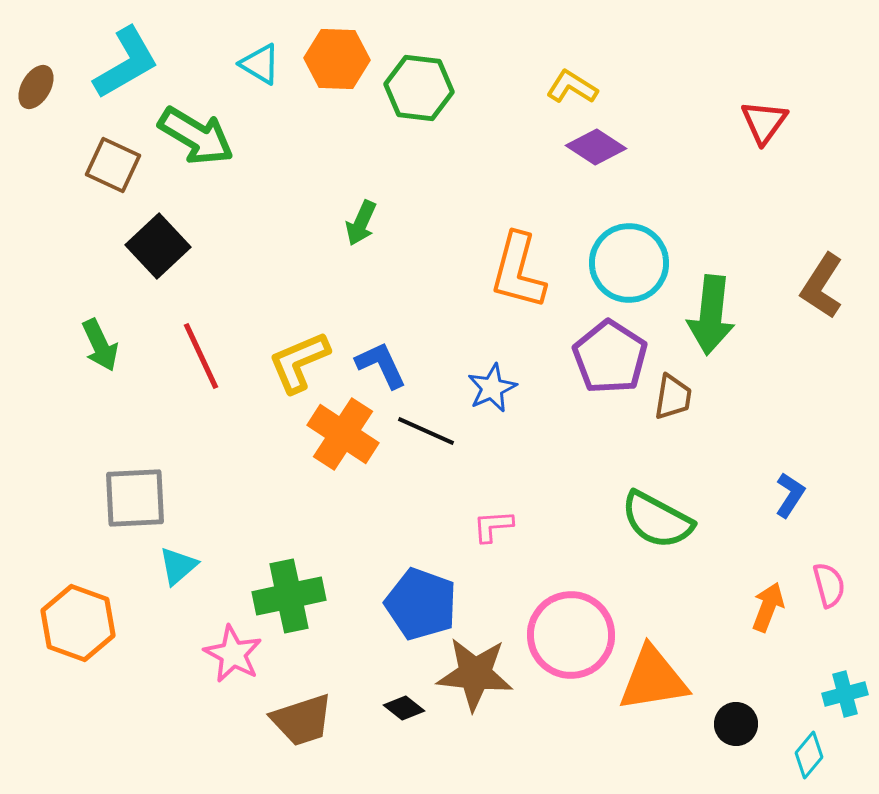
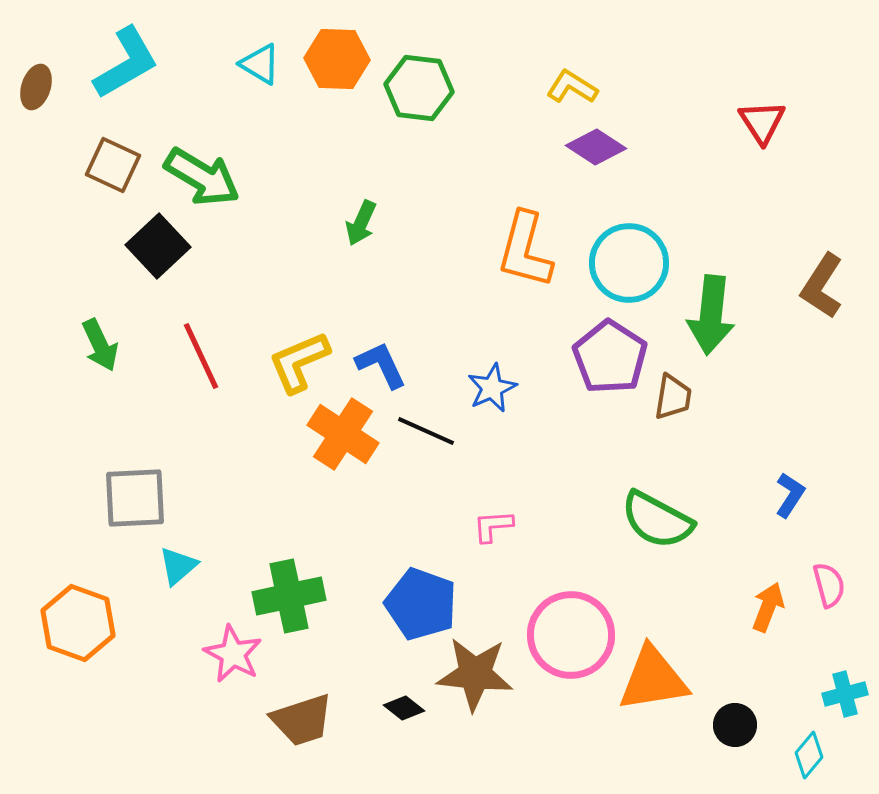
brown ellipse at (36, 87): rotated 12 degrees counterclockwise
red triangle at (764, 122): moved 2 px left; rotated 9 degrees counterclockwise
green arrow at (196, 136): moved 6 px right, 41 px down
orange L-shape at (518, 271): moved 7 px right, 21 px up
black circle at (736, 724): moved 1 px left, 1 px down
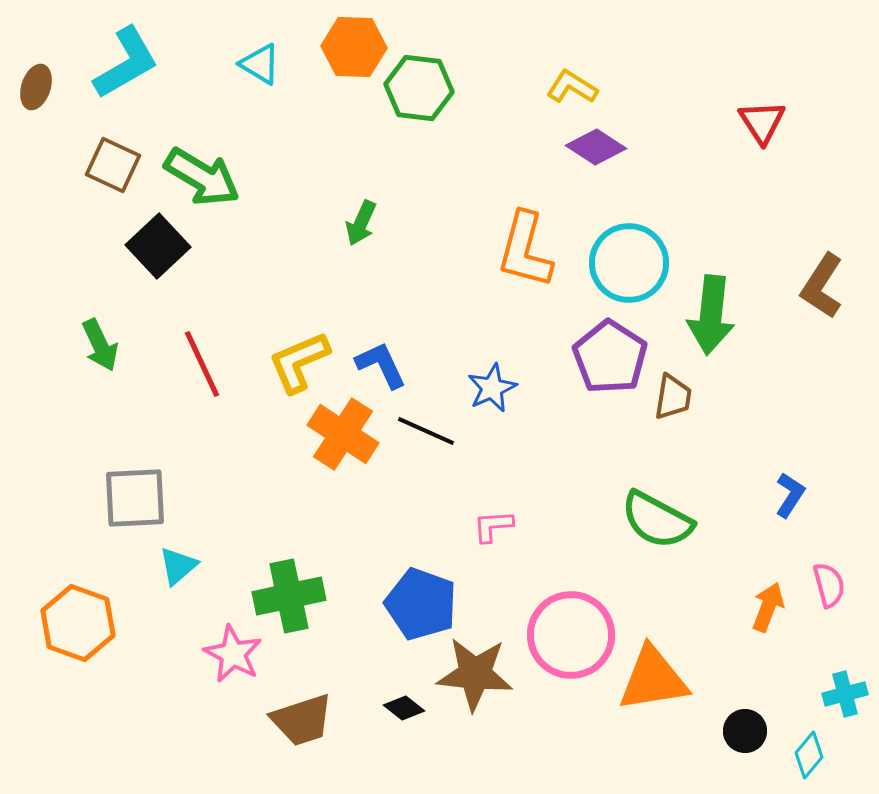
orange hexagon at (337, 59): moved 17 px right, 12 px up
red line at (201, 356): moved 1 px right, 8 px down
black circle at (735, 725): moved 10 px right, 6 px down
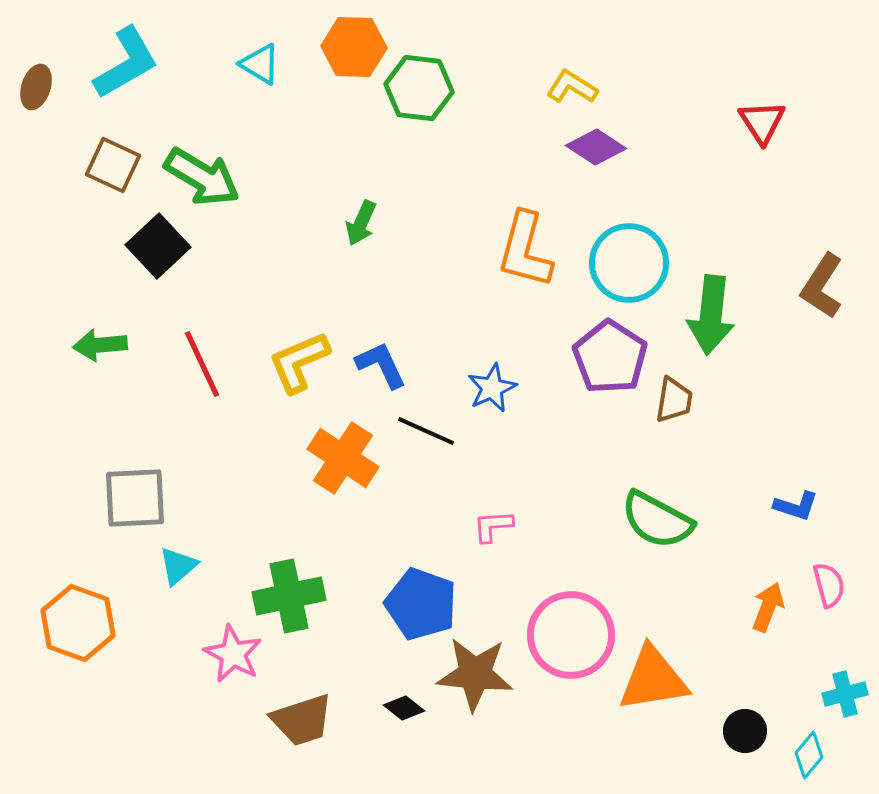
green arrow at (100, 345): rotated 110 degrees clockwise
brown trapezoid at (673, 397): moved 1 px right, 3 px down
orange cross at (343, 434): moved 24 px down
blue L-shape at (790, 495): moved 6 px right, 11 px down; rotated 75 degrees clockwise
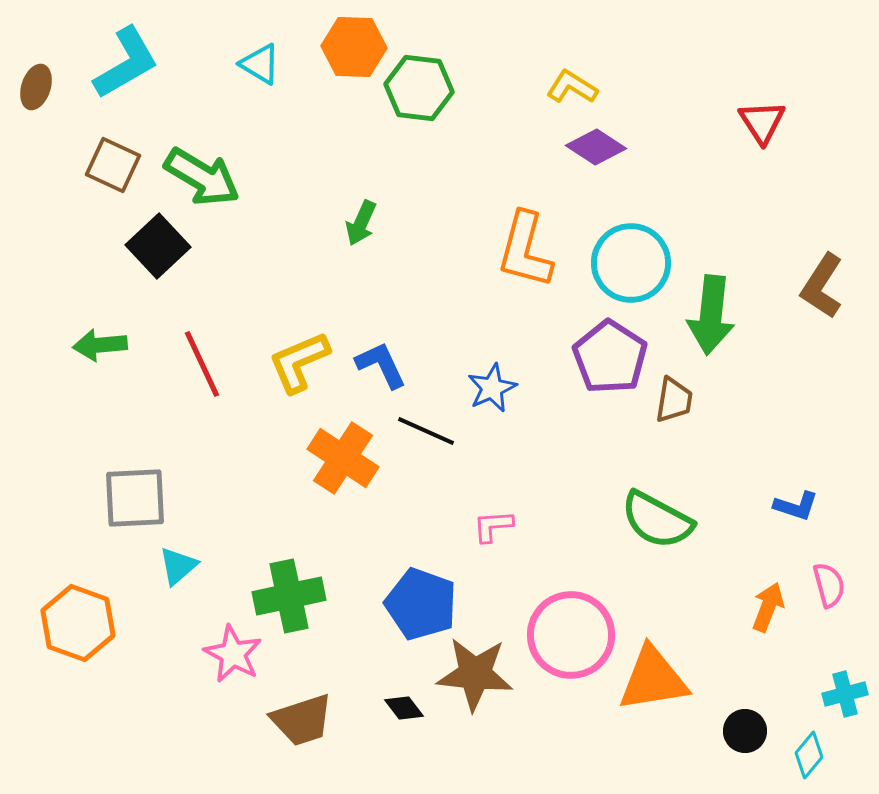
cyan circle at (629, 263): moved 2 px right
black diamond at (404, 708): rotated 15 degrees clockwise
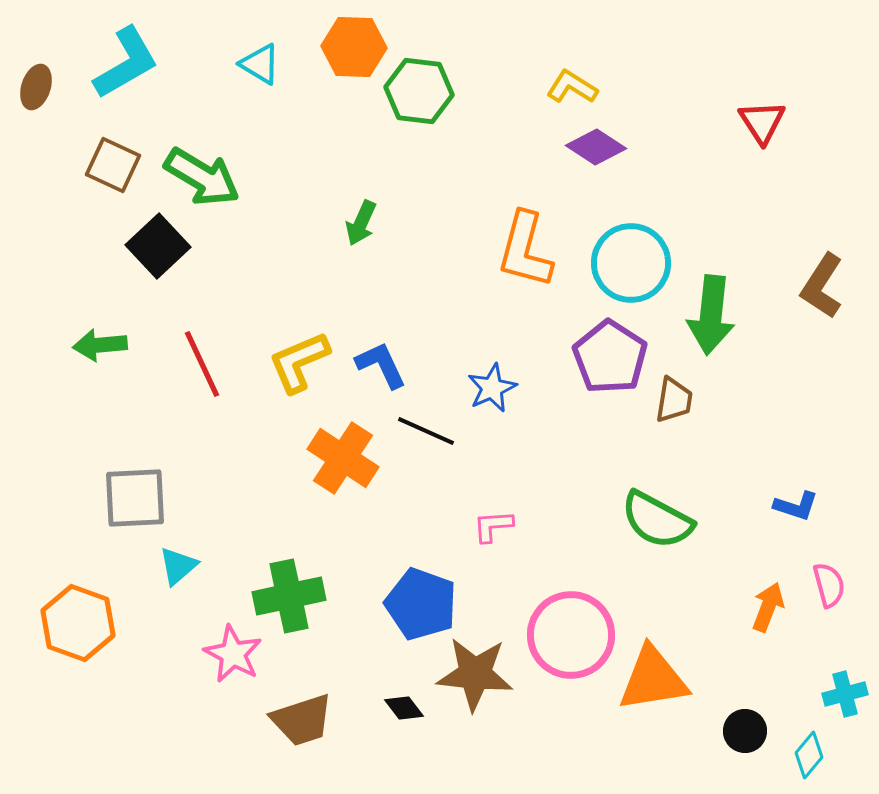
green hexagon at (419, 88): moved 3 px down
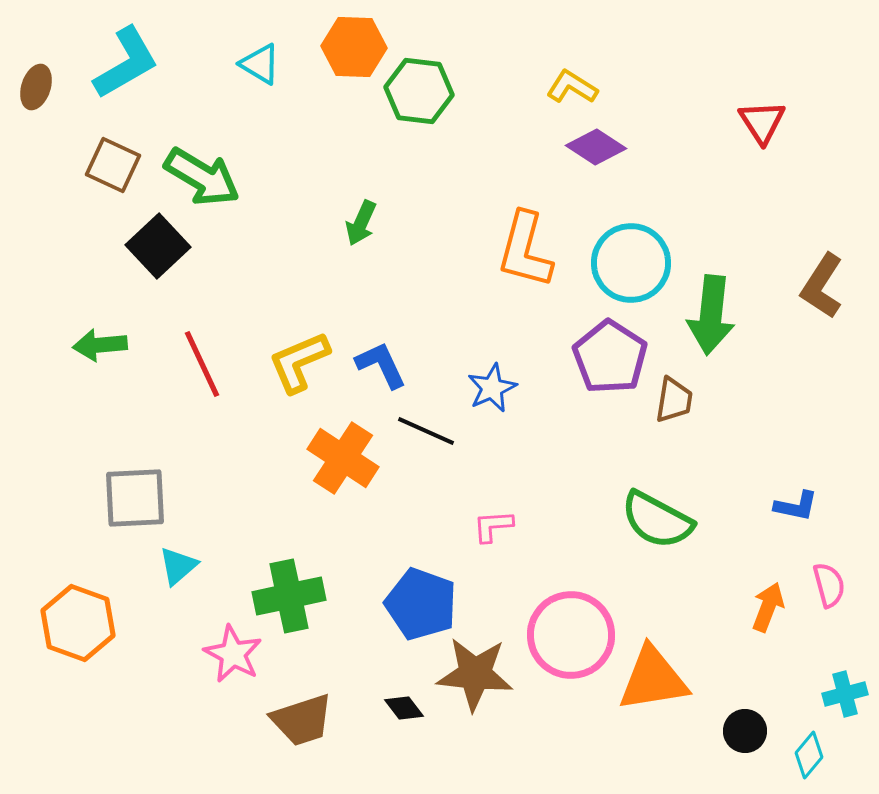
blue L-shape at (796, 506): rotated 6 degrees counterclockwise
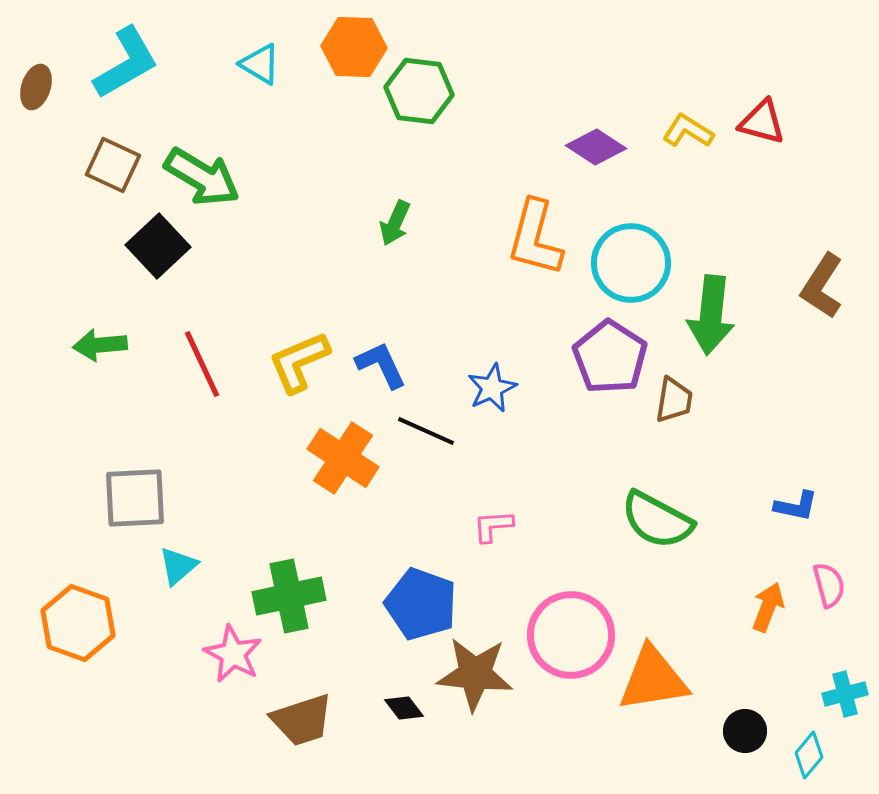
yellow L-shape at (572, 87): moved 116 px right, 44 px down
red triangle at (762, 122): rotated 42 degrees counterclockwise
green arrow at (361, 223): moved 34 px right
orange L-shape at (525, 250): moved 10 px right, 12 px up
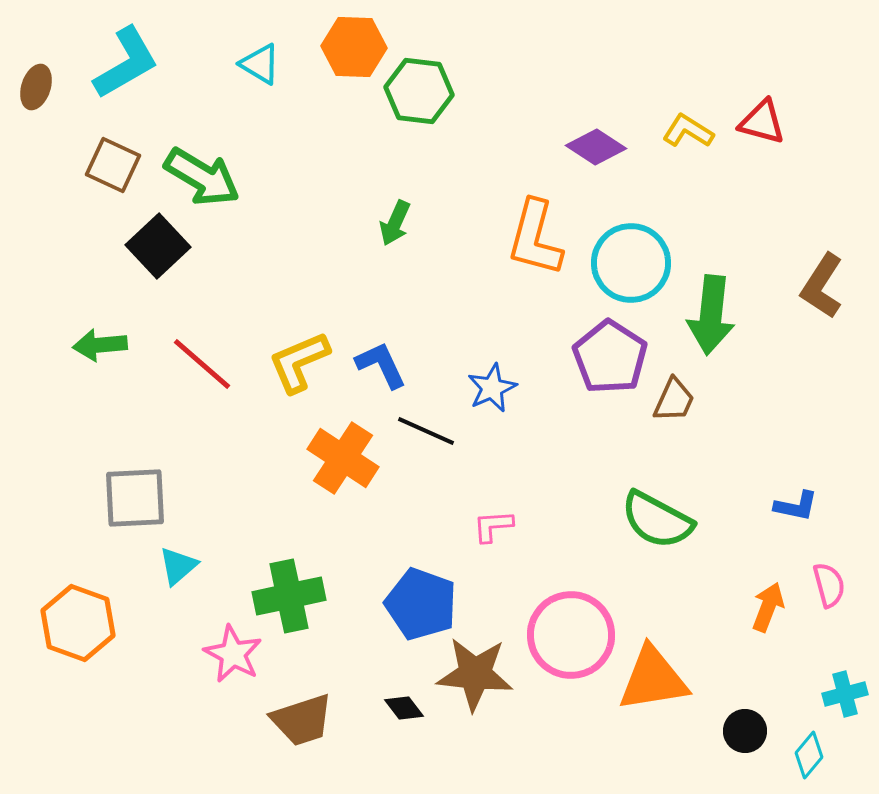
red line at (202, 364): rotated 24 degrees counterclockwise
brown trapezoid at (674, 400): rotated 15 degrees clockwise
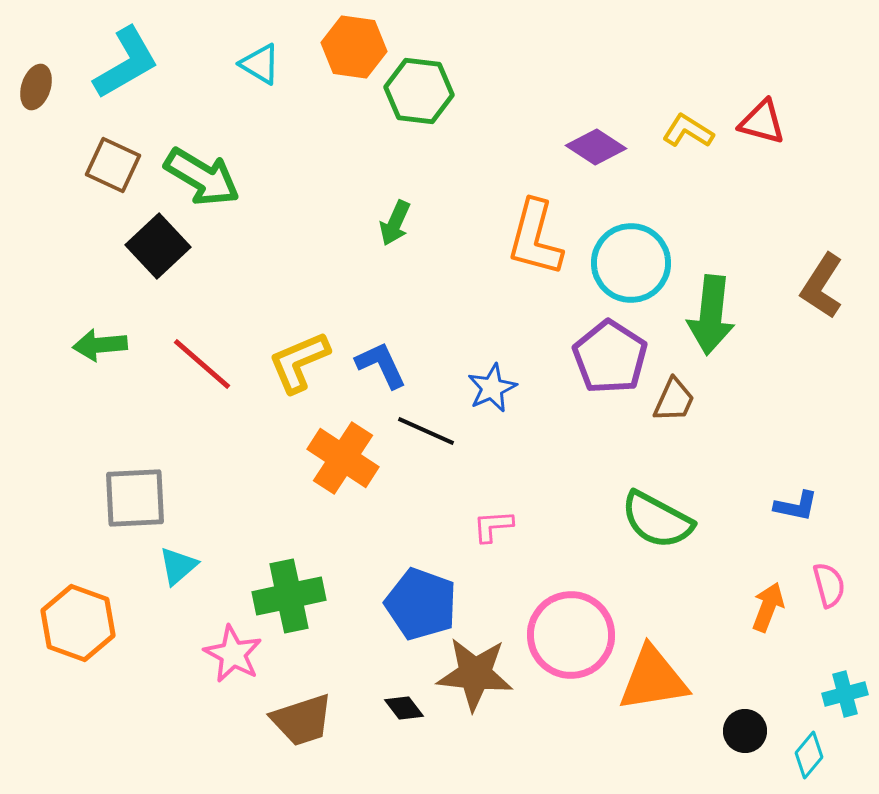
orange hexagon at (354, 47): rotated 6 degrees clockwise
